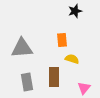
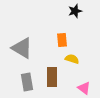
gray triangle: rotated 35 degrees clockwise
brown rectangle: moved 2 px left
pink triangle: rotated 32 degrees counterclockwise
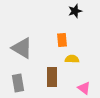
yellow semicircle: rotated 16 degrees counterclockwise
gray rectangle: moved 9 px left, 1 px down
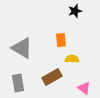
orange rectangle: moved 1 px left
brown rectangle: rotated 60 degrees clockwise
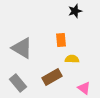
gray rectangle: rotated 30 degrees counterclockwise
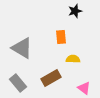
orange rectangle: moved 3 px up
yellow semicircle: moved 1 px right
brown rectangle: moved 1 px left, 1 px down
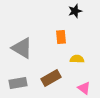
yellow semicircle: moved 4 px right
gray rectangle: rotated 60 degrees counterclockwise
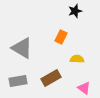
orange rectangle: rotated 32 degrees clockwise
gray rectangle: moved 2 px up
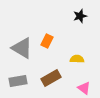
black star: moved 5 px right, 5 px down
orange rectangle: moved 14 px left, 4 px down
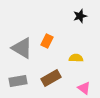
yellow semicircle: moved 1 px left, 1 px up
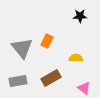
black star: rotated 16 degrees clockwise
gray triangle: rotated 20 degrees clockwise
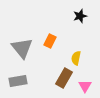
black star: rotated 16 degrees counterclockwise
orange rectangle: moved 3 px right
yellow semicircle: rotated 80 degrees counterclockwise
brown rectangle: moved 13 px right; rotated 30 degrees counterclockwise
pink triangle: moved 1 px right, 2 px up; rotated 24 degrees clockwise
